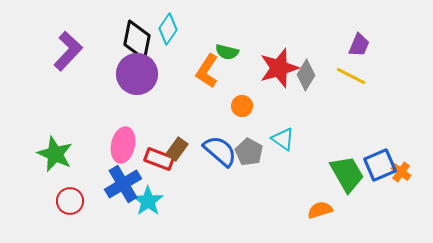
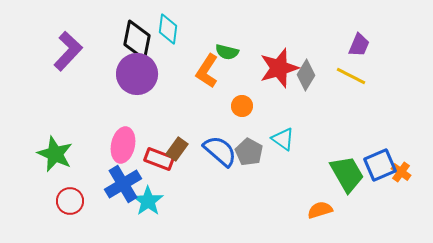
cyan diamond: rotated 28 degrees counterclockwise
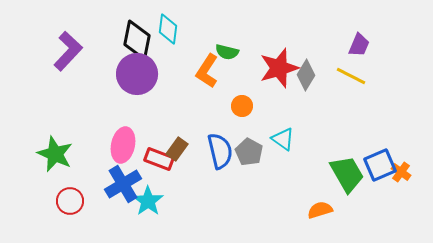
blue semicircle: rotated 36 degrees clockwise
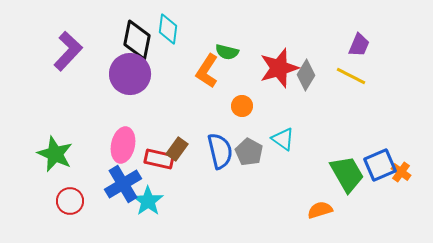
purple circle: moved 7 px left
red rectangle: rotated 8 degrees counterclockwise
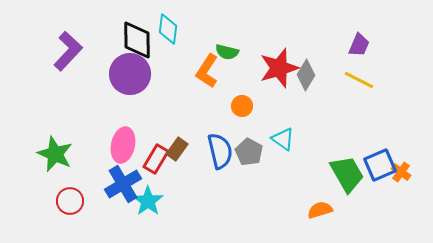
black diamond: rotated 12 degrees counterclockwise
yellow line: moved 8 px right, 4 px down
red rectangle: moved 3 px left; rotated 72 degrees counterclockwise
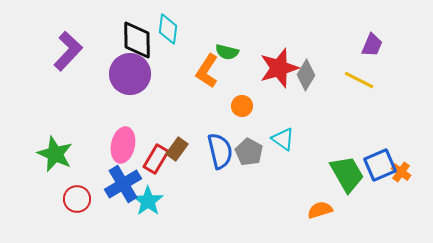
purple trapezoid: moved 13 px right
red circle: moved 7 px right, 2 px up
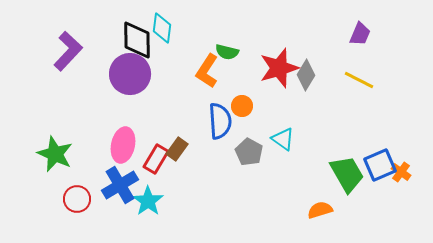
cyan diamond: moved 6 px left, 1 px up
purple trapezoid: moved 12 px left, 11 px up
blue semicircle: moved 30 px up; rotated 9 degrees clockwise
blue cross: moved 3 px left, 1 px down
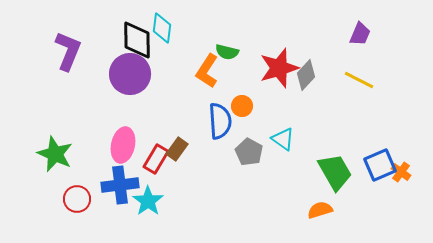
purple L-shape: rotated 21 degrees counterclockwise
gray diamond: rotated 12 degrees clockwise
green trapezoid: moved 12 px left, 2 px up
blue cross: rotated 24 degrees clockwise
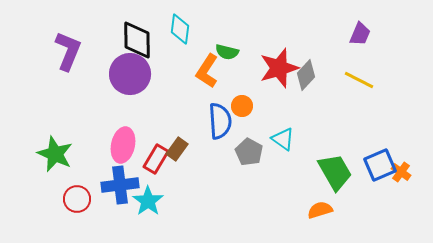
cyan diamond: moved 18 px right, 1 px down
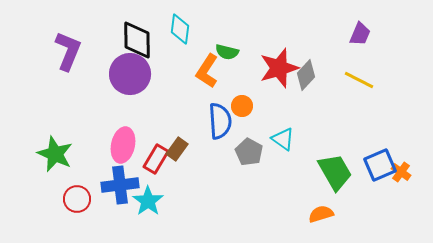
orange semicircle: moved 1 px right, 4 px down
